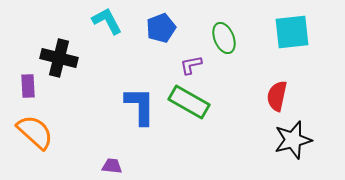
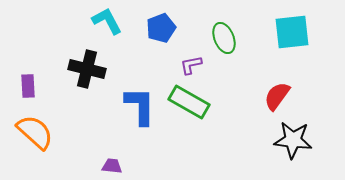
black cross: moved 28 px right, 11 px down
red semicircle: rotated 24 degrees clockwise
black star: rotated 21 degrees clockwise
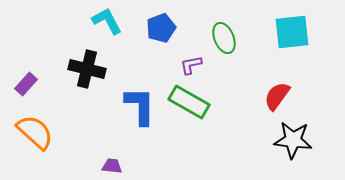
purple rectangle: moved 2 px left, 2 px up; rotated 45 degrees clockwise
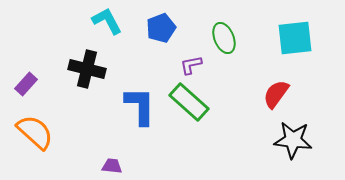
cyan square: moved 3 px right, 6 px down
red semicircle: moved 1 px left, 2 px up
green rectangle: rotated 12 degrees clockwise
